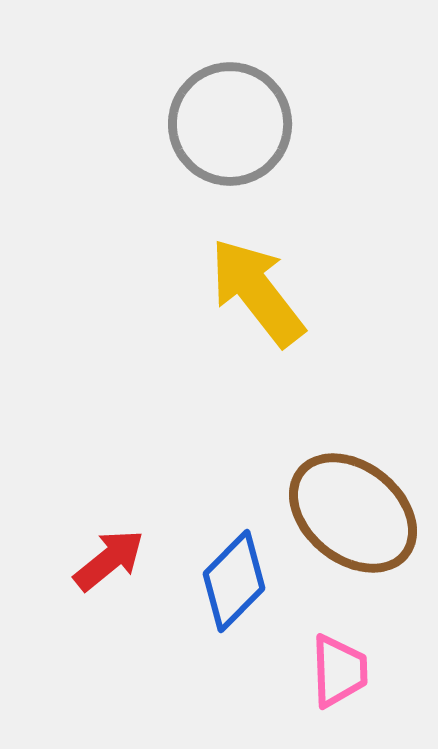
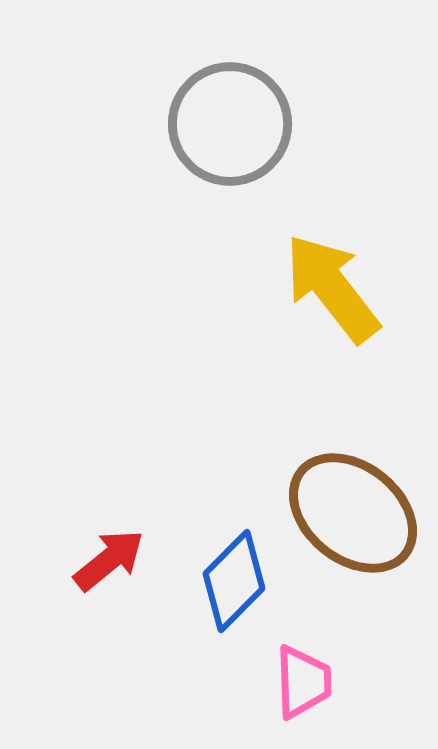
yellow arrow: moved 75 px right, 4 px up
pink trapezoid: moved 36 px left, 11 px down
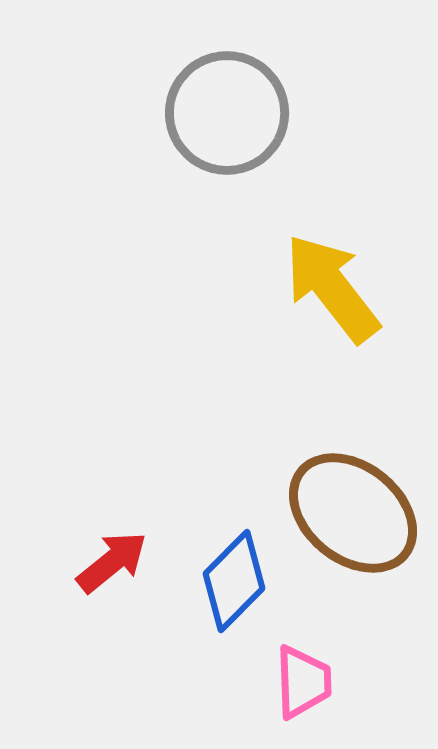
gray circle: moved 3 px left, 11 px up
red arrow: moved 3 px right, 2 px down
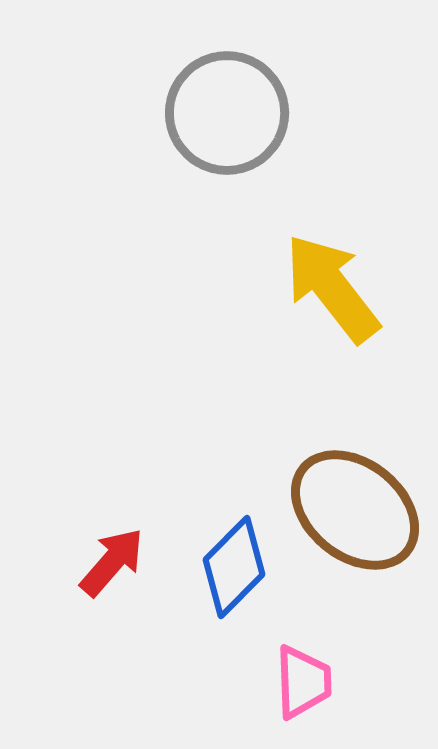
brown ellipse: moved 2 px right, 3 px up
red arrow: rotated 10 degrees counterclockwise
blue diamond: moved 14 px up
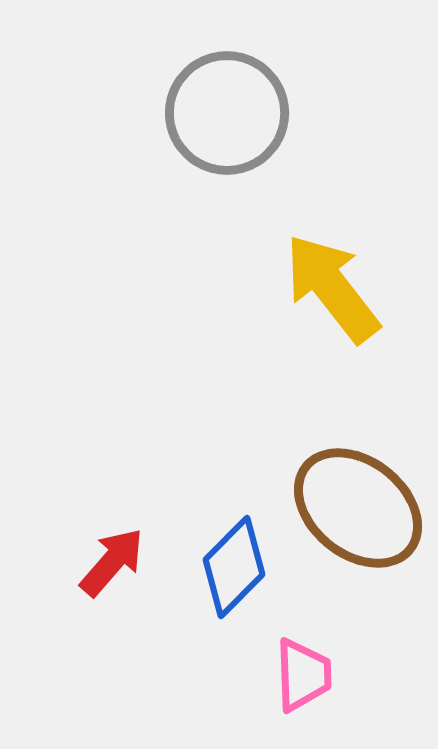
brown ellipse: moved 3 px right, 2 px up
pink trapezoid: moved 7 px up
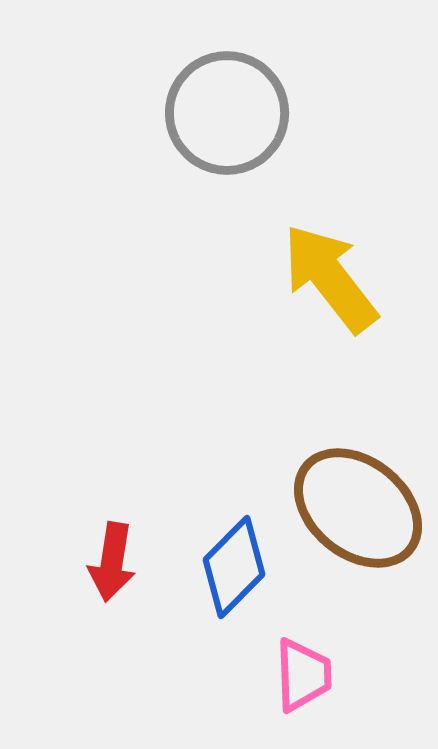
yellow arrow: moved 2 px left, 10 px up
red arrow: rotated 148 degrees clockwise
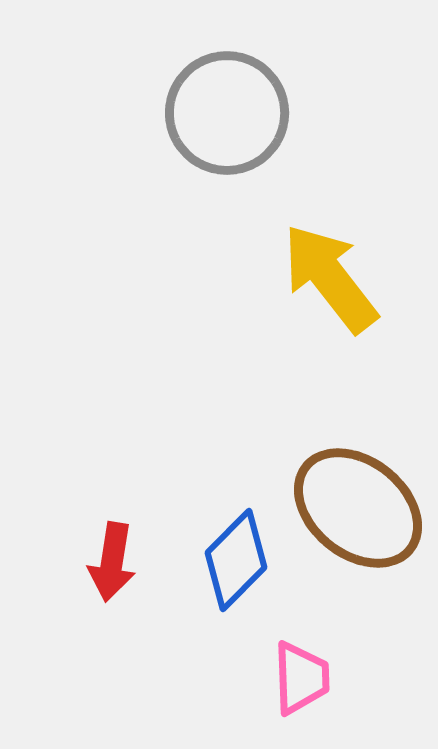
blue diamond: moved 2 px right, 7 px up
pink trapezoid: moved 2 px left, 3 px down
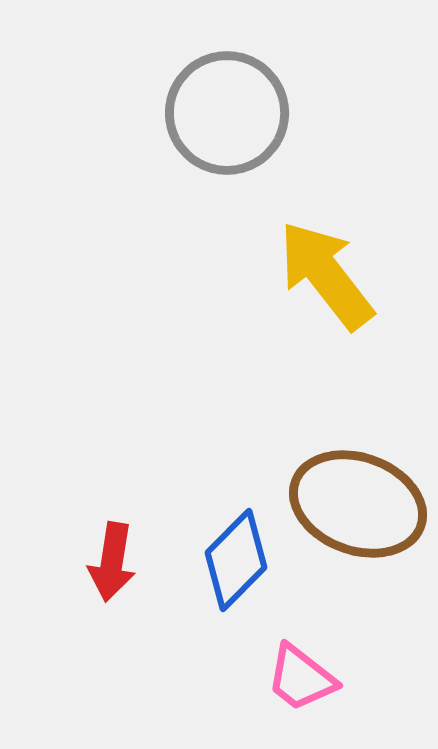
yellow arrow: moved 4 px left, 3 px up
brown ellipse: moved 4 px up; rotated 19 degrees counterclockwise
pink trapezoid: rotated 130 degrees clockwise
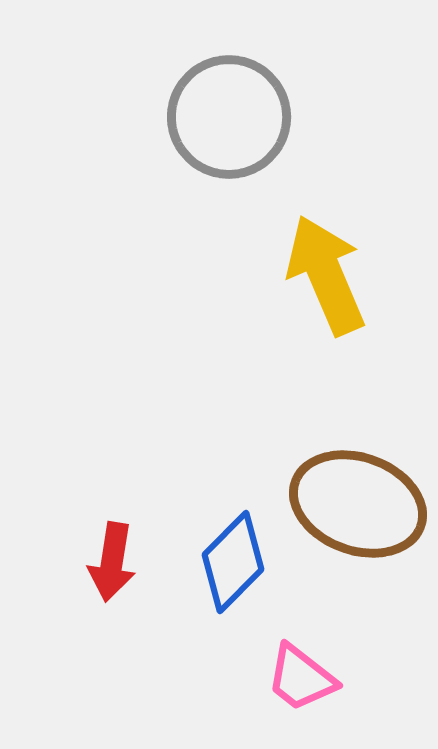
gray circle: moved 2 px right, 4 px down
yellow arrow: rotated 15 degrees clockwise
blue diamond: moved 3 px left, 2 px down
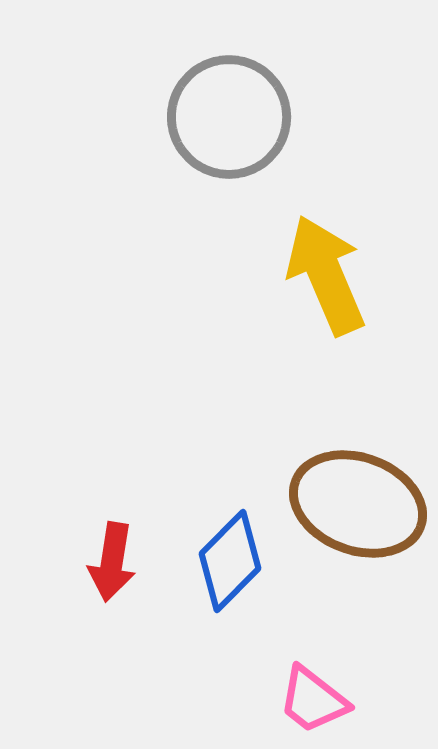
blue diamond: moved 3 px left, 1 px up
pink trapezoid: moved 12 px right, 22 px down
